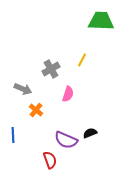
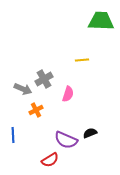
yellow line: rotated 56 degrees clockwise
gray cross: moved 7 px left, 10 px down
orange cross: rotated 24 degrees clockwise
red semicircle: rotated 78 degrees clockwise
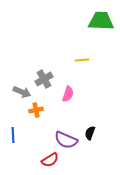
gray arrow: moved 1 px left, 3 px down
orange cross: rotated 16 degrees clockwise
black semicircle: rotated 48 degrees counterclockwise
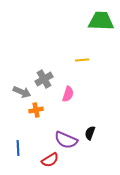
blue line: moved 5 px right, 13 px down
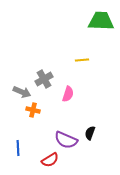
orange cross: moved 3 px left; rotated 24 degrees clockwise
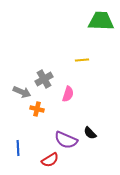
orange cross: moved 4 px right, 1 px up
black semicircle: rotated 64 degrees counterclockwise
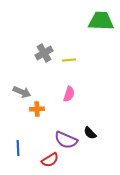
yellow line: moved 13 px left
gray cross: moved 26 px up
pink semicircle: moved 1 px right
orange cross: rotated 16 degrees counterclockwise
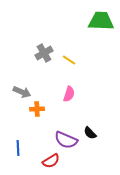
yellow line: rotated 40 degrees clockwise
red semicircle: moved 1 px right, 1 px down
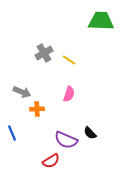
blue line: moved 6 px left, 15 px up; rotated 21 degrees counterclockwise
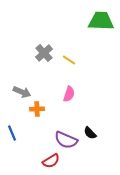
gray cross: rotated 12 degrees counterclockwise
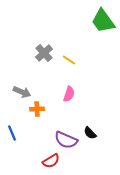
green trapezoid: moved 2 px right; rotated 128 degrees counterclockwise
